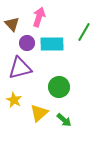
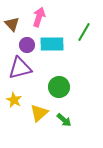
purple circle: moved 2 px down
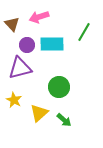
pink arrow: rotated 126 degrees counterclockwise
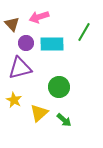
purple circle: moved 1 px left, 2 px up
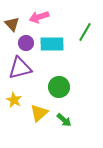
green line: moved 1 px right
